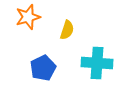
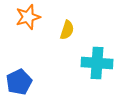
blue pentagon: moved 24 px left, 14 px down
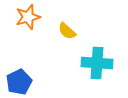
yellow semicircle: moved 1 px down; rotated 114 degrees clockwise
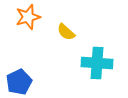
yellow semicircle: moved 1 px left, 1 px down
